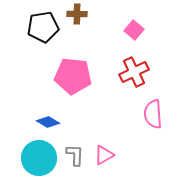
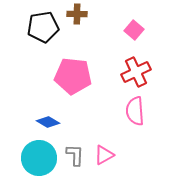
red cross: moved 2 px right
pink semicircle: moved 18 px left, 3 px up
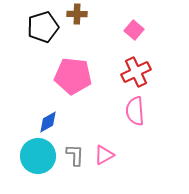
black pentagon: rotated 8 degrees counterclockwise
blue diamond: rotated 60 degrees counterclockwise
cyan circle: moved 1 px left, 2 px up
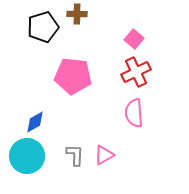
pink square: moved 9 px down
pink semicircle: moved 1 px left, 2 px down
blue diamond: moved 13 px left
cyan circle: moved 11 px left
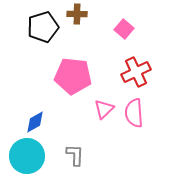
pink square: moved 10 px left, 10 px up
pink triangle: moved 46 px up; rotated 15 degrees counterclockwise
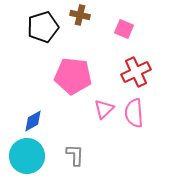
brown cross: moved 3 px right, 1 px down; rotated 12 degrees clockwise
pink square: rotated 18 degrees counterclockwise
blue diamond: moved 2 px left, 1 px up
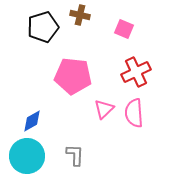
blue diamond: moved 1 px left
